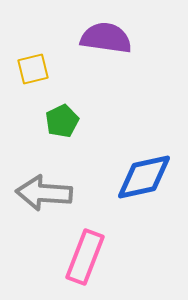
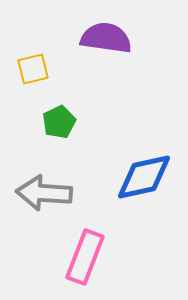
green pentagon: moved 3 px left, 1 px down
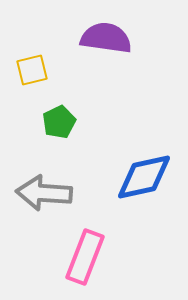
yellow square: moved 1 px left, 1 px down
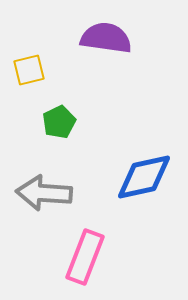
yellow square: moved 3 px left
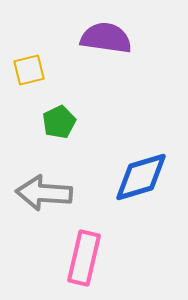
blue diamond: moved 3 px left; rotated 4 degrees counterclockwise
pink rectangle: moved 1 px left, 1 px down; rotated 8 degrees counterclockwise
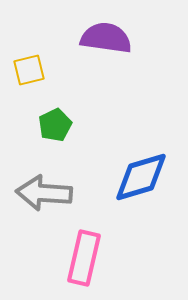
green pentagon: moved 4 px left, 3 px down
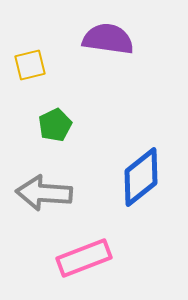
purple semicircle: moved 2 px right, 1 px down
yellow square: moved 1 px right, 5 px up
blue diamond: rotated 22 degrees counterclockwise
pink rectangle: rotated 56 degrees clockwise
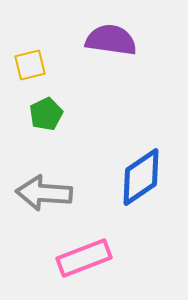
purple semicircle: moved 3 px right, 1 px down
green pentagon: moved 9 px left, 11 px up
blue diamond: rotated 4 degrees clockwise
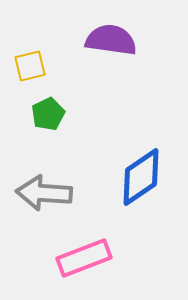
yellow square: moved 1 px down
green pentagon: moved 2 px right
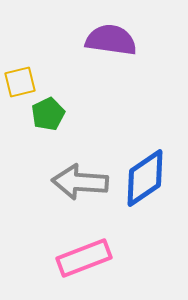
yellow square: moved 10 px left, 16 px down
blue diamond: moved 4 px right, 1 px down
gray arrow: moved 36 px right, 11 px up
